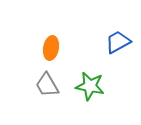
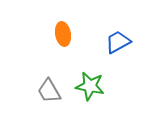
orange ellipse: moved 12 px right, 14 px up; rotated 20 degrees counterclockwise
gray trapezoid: moved 2 px right, 6 px down
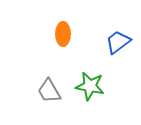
orange ellipse: rotated 10 degrees clockwise
blue trapezoid: rotated 8 degrees counterclockwise
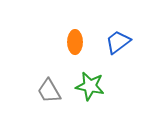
orange ellipse: moved 12 px right, 8 px down
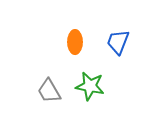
blue trapezoid: rotated 32 degrees counterclockwise
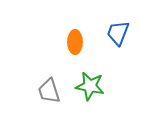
blue trapezoid: moved 9 px up
gray trapezoid: rotated 12 degrees clockwise
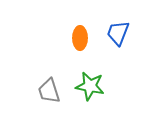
orange ellipse: moved 5 px right, 4 px up
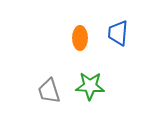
blue trapezoid: rotated 16 degrees counterclockwise
green star: rotated 8 degrees counterclockwise
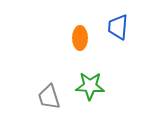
blue trapezoid: moved 6 px up
gray trapezoid: moved 6 px down
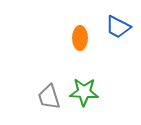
blue trapezoid: rotated 68 degrees counterclockwise
green star: moved 6 px left, 6 px down
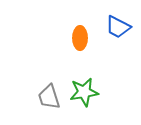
green star: rotated 12 degrees counterclockwise
